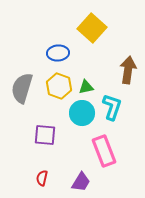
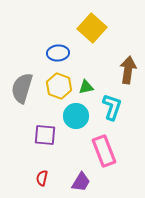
cyan circle: moved 6 px left, 3 px down
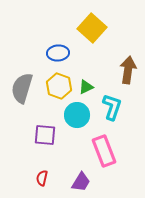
green triangle: rotated 14 degrees counterclockwise
cyan circle: moved 1 px right, 1 px up
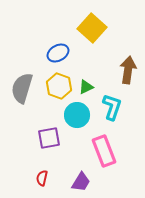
blue ellipse: rotated 25 degrees counterclockwise
purple square: moved 4 px right, 3 px down; rotated 15 degrees counterclockwise
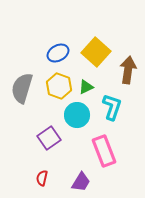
yellow square: moved 4 px right, 24 px down
purple square: rotated 25 degrees counterclockwise
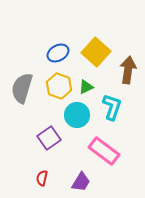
pink rectangle: rotated 32 degrees counterclockwise
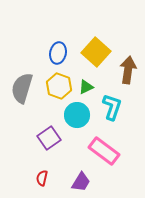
blue ellipse: rotated 50 degrees counterclockwise
